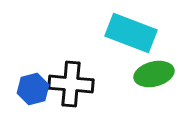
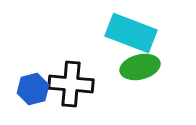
green ellipse: moved 14 px left, 7 px up
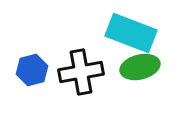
black cross: moved 10 px right, 12 px up; rotated 15 degrees counterclockwise
blue hexagon: moved 1 px left, 19 px up
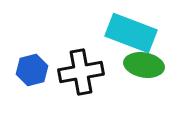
green ellipse: moved 4 px right, 2 px up; rotated 24 degrees clockwise
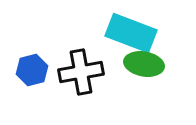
green ellipse: moved 1 px up
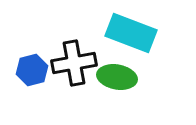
green ellipse: moved 27 px left, 13 px down
black cross: moved 7 px left, 9 px up
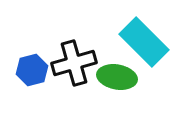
cyan rectangle: moved 13 px right, 9 px down; rotated 24 degrees clockwise
black cross: rotated 6 degrees counterclockwise
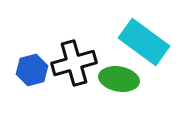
cyan rectangle: rotated 9 degrees counterclockwise
green ellipse: moved 2 px right, 2 px down
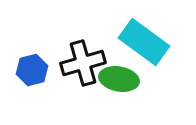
black cross: moved 9 px right
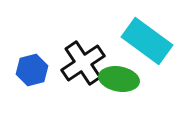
cyan rectangle: moved 3 px right, 1 px up
black cross: rotated 18 degrees counterclockwise
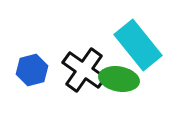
cyan rectangle: moved 9 px left, 4 px down; rotated 15 degrees clockwise
black cross: moved 1 px right, 7 px down; rotated 21 degrees counterclockwise
